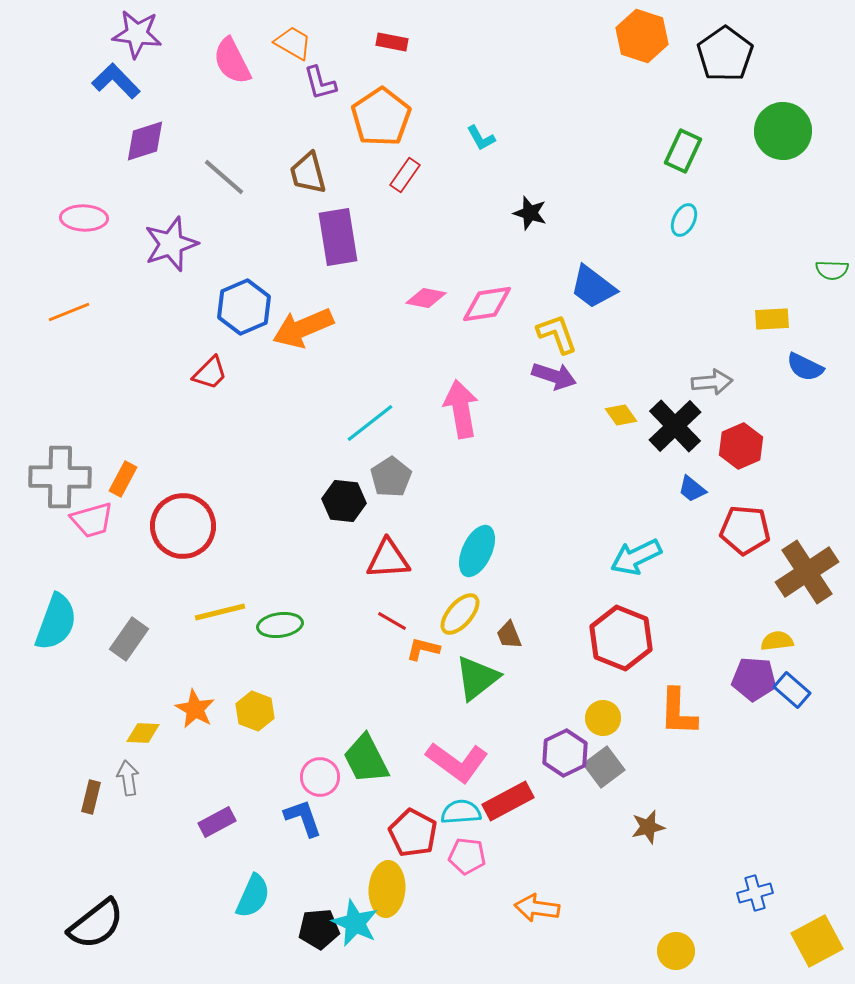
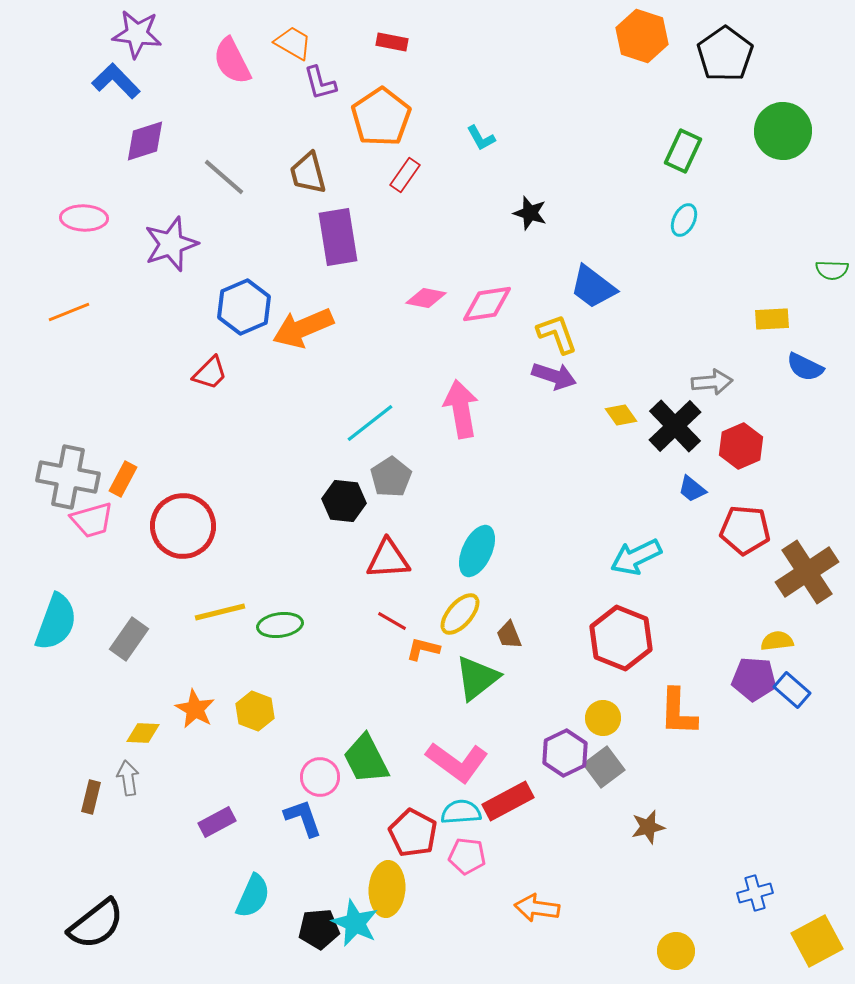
gray cross at (60, 477): moved 8 px right; rotated 10 degrees clockwise
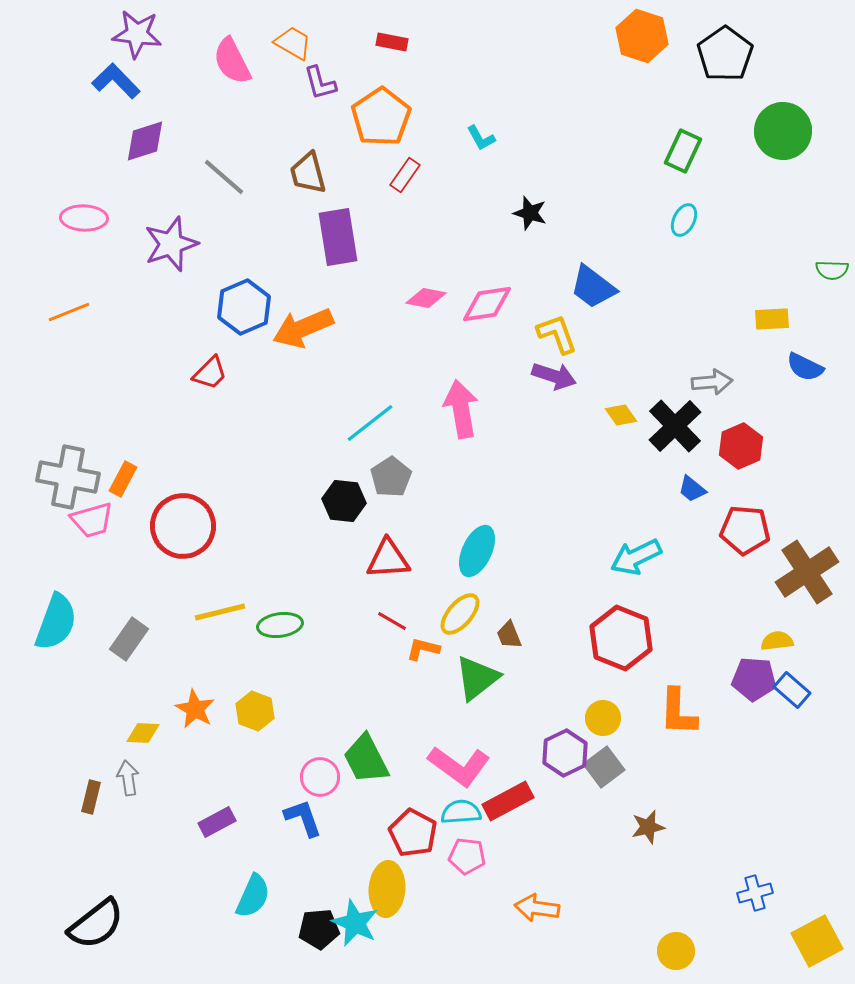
pink L-shape at (457, 762): moved 2 px right, 4 px down
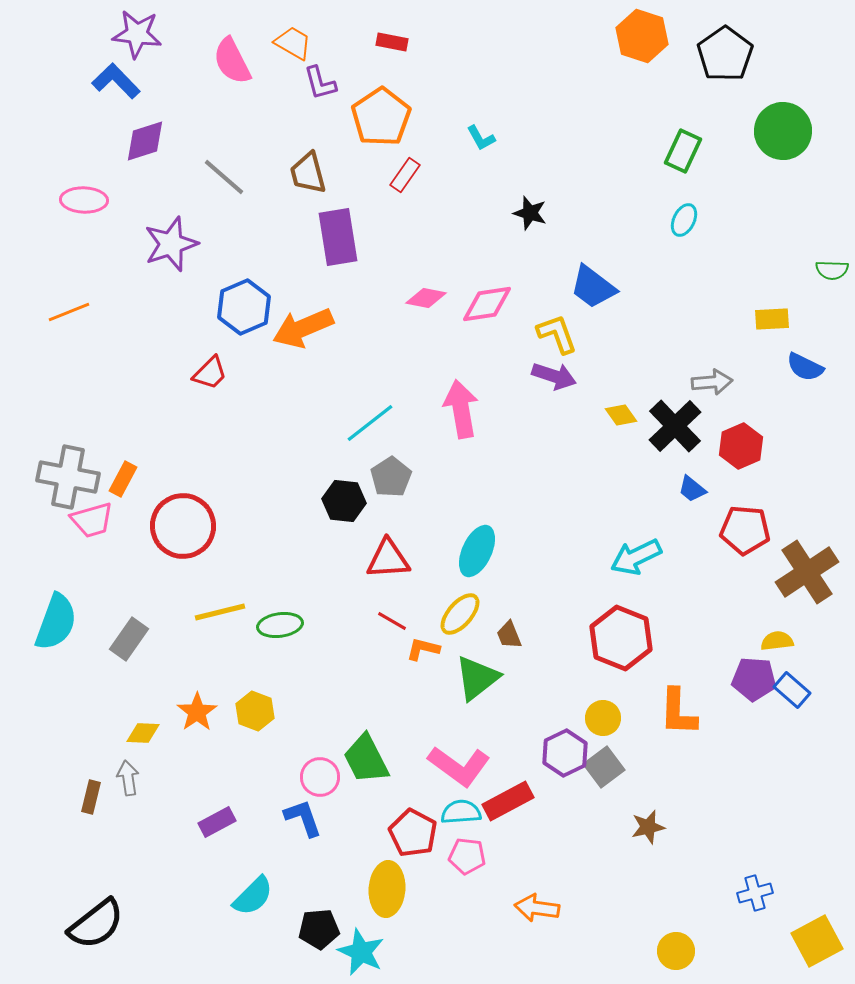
pink ellipse at (84, 218): moved 18 px up
orange star at (195, 709): moved 2 px right, 3 px down; rotated 9 degrees clockwise
cyan semicircle at (253, 896): rotated 21 degrees clockwise
cyan star at (355, 923): moved 6 px right, 29 px down
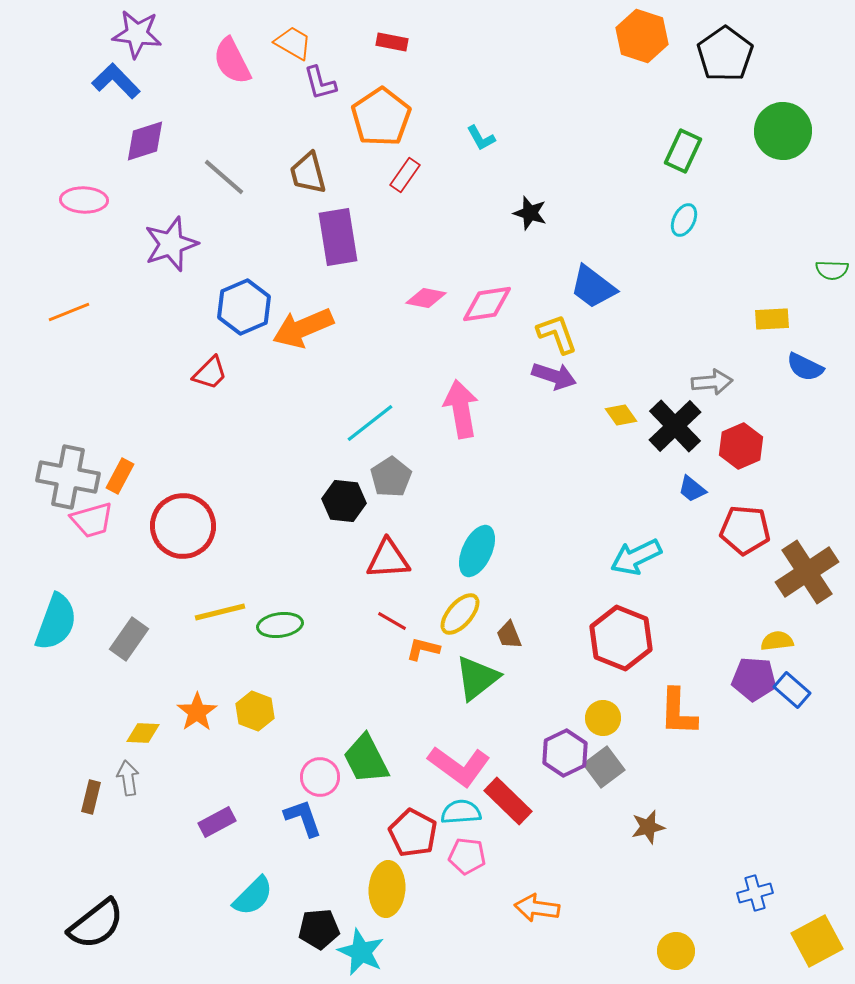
orange rectangle at (123, 479): moved 3 px left, 3 px up
red rectangle at (508, 801): rotated 72 degrees clockwise
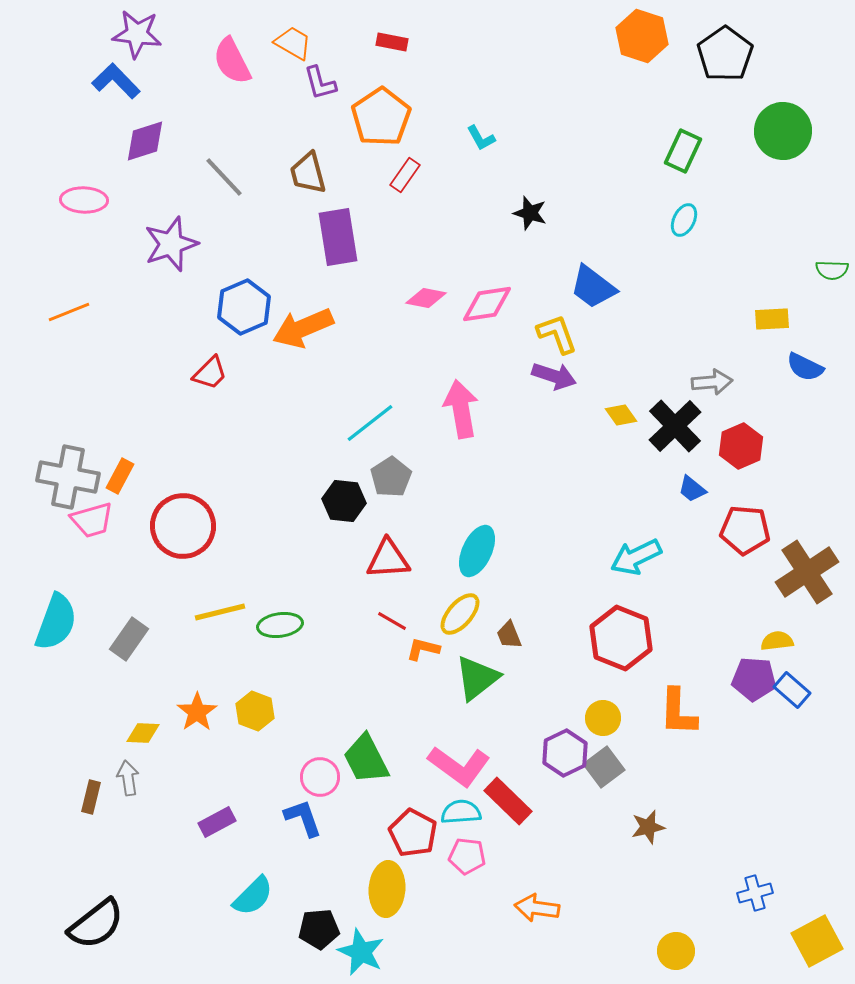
gray line at (224, 177): rotated 6 degrees clockwise
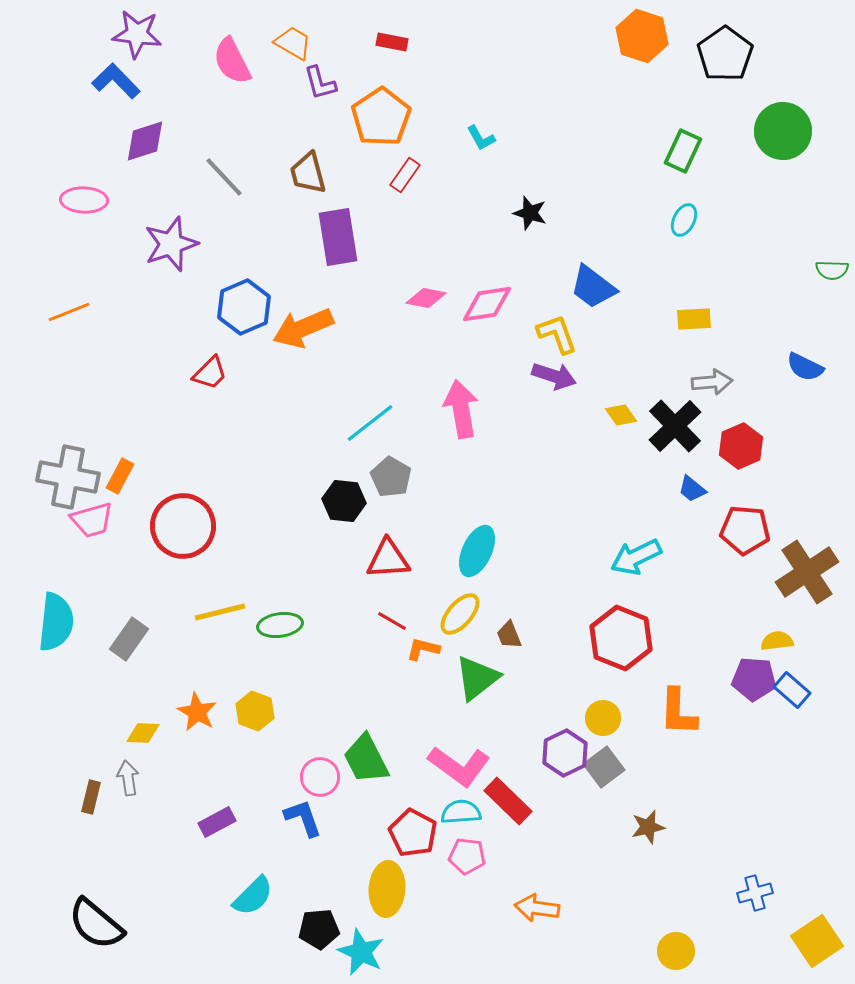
yellow rectangle at (772, 319): moved 78 px left
gray pentagon at (391, 477): rotated 9 degrees counterclockwise
cyan semicircle at (56, 622): rotated 14 degrees counterclockwise
orange star at (197, 712): rotated 9 degrees counterclockwise
black semicircle at (96, 924): rotated 78 degrees clockwise
yellow square at (817, 941): rotated 6 degrees counterclockwise
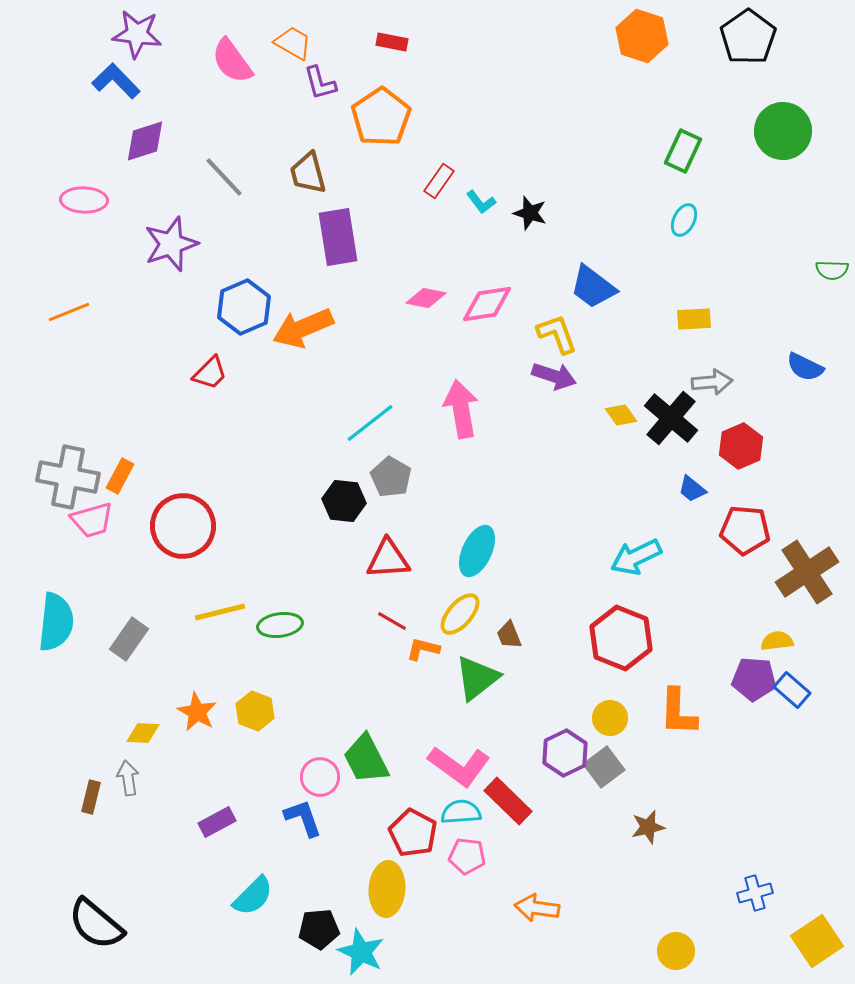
black pentagon at (725, 54): moved 23 px right, 17 px up
pink semicircle at (232, 61): rotated 9 degrees counterclockwise
cyan L-shape at (481, 138): moved 64 px down; rotated 8 degrees counterclockwise
red rectangle at (405, 175): moved 34 px right, 6 px down
black cross at (675, 426): moved 4 px left, 8 px up; rotated 6 degrees counterclockwise
yellow circle at (603, 718): moved 7 px right
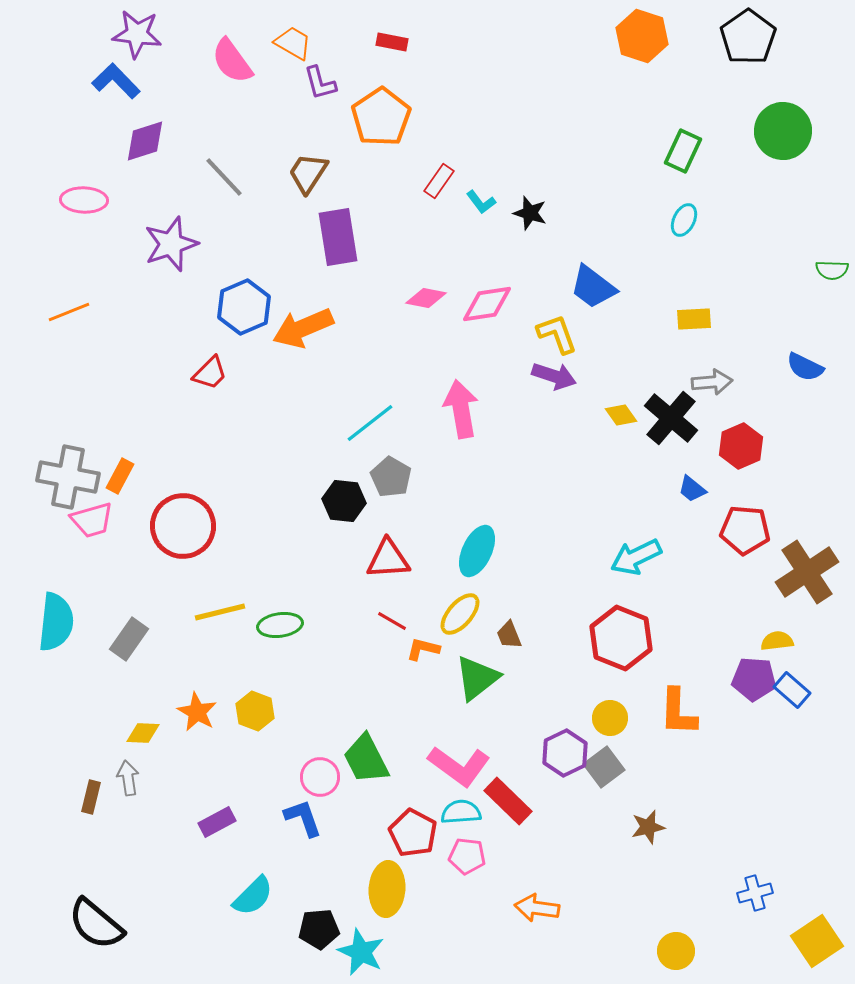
brown trapezoid at (308, 173): rotated 48 degrees clockwise
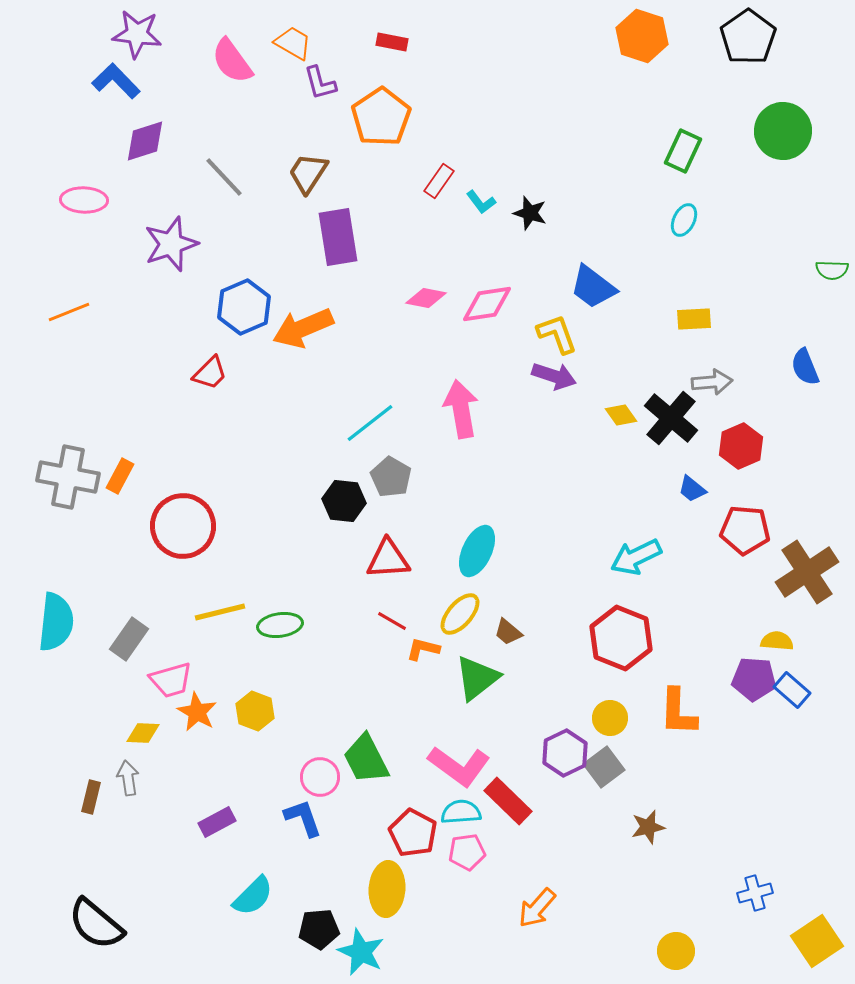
blue semicircle at (805, 367): rotated 42 degrees clockwise
pink trapezoid at (92, 520): moved 79 px right, 160 px down
brown trapezoid at (509, 635): moved 1 px left, 3 px up; rotated 28 degrees counterclockwise
yellow semicircle at (777, 641): rotated 12 degrees clockwise
pink pentagon at (467, 856): moved 4 px up; rotated 15 degrees counterclockwise
orange arrow at (537, 908): rotated 57 degrees counterclockwise
